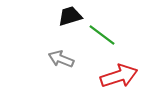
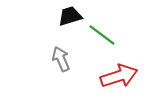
gray arrow: rotated 45 degrees clockwise
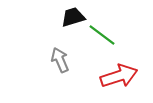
black trapezoid: moved 3 px right, 1 px down
gray arrow: moved 1 px left, 1 px down
